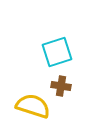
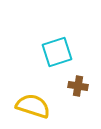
brown cross: moved 17 px right
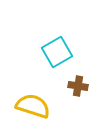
cyan square: rotated 12 degrees counterclockwise
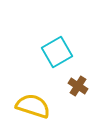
brown cross: rotated 24 degrees clockwise
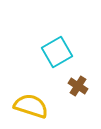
yellow semicircle: moved 2 px left
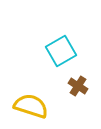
cyan square: moved 4 px right, 1 px up
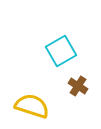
yellow semicircle: moved 1 px right
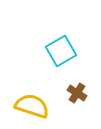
brown cross: moved 1 px left, 7 px down
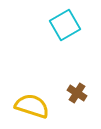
cyan square: moved 4 px right, 26 px up
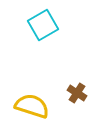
cyan square: moved 22 px left
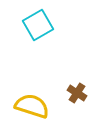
cyan square: moved 5 px left
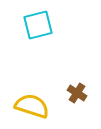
cyan square: rotated 16 degrees clockwise
